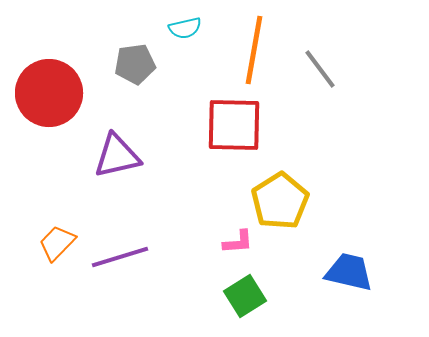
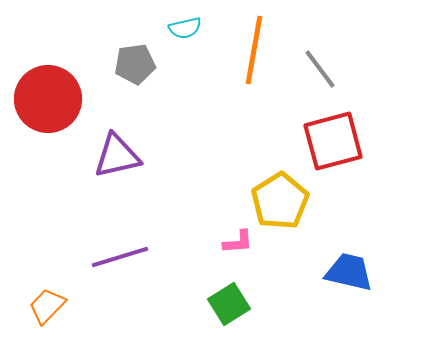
red circle: moved 1 px left, 6 px down
red square: moved 99 px right, 16 px down; rotated 16 degrees counterclockwise
orange trapezoid: moved 10 px left, 63 px down
green square: moved 16 px left, 8 px down
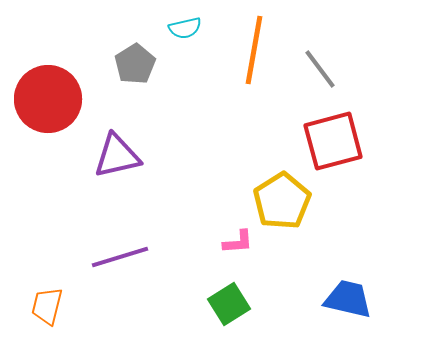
gray pentagon: rotated 24 degrees counterclockwise
yellow pentagon: moved 2 px right
blue trapezoid: moved 1 px left, 27 px down
orange trapezoid: rotated 30 degrees counterclockwise
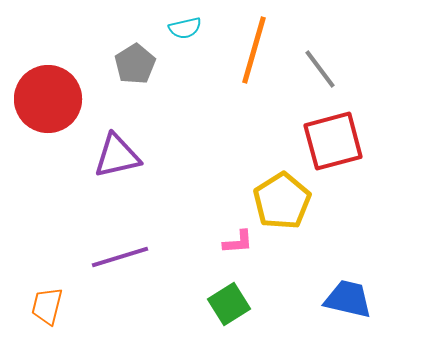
orange line: rotated 6 degrees clockwise
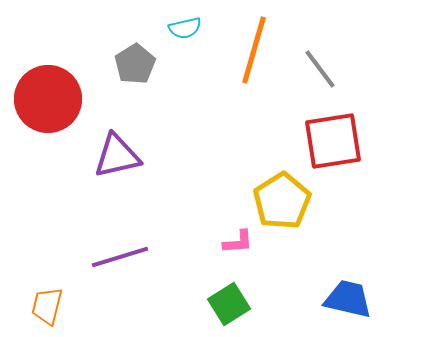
red square: rotated 6 degrees clockwise
